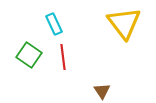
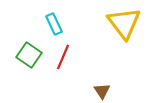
red line: rotated 30 degrees clockwise
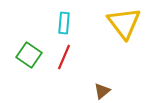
cyan rectangle: moved 10 px right, 1 px up; rotated 30 degrees clockwise
red line: moved 1 px right
brown triangle: rotated 24 degrees clockwise
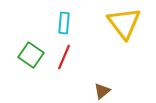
green square: moved 2 px right
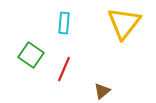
yellow triangle: rotated 15 degrees clockwise
red line: moved 12 px down
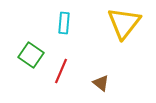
red line: moved 3 px left, 2 px down
brown triangle: moved 1 px left, 8 px up; rotated 42 degrees counterclockwise
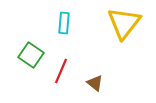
brown triangle: moved 6 px left
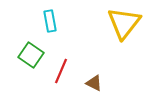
cyan rectangle: moved 14 px left, 2 px up; rotated 15 degrees counterclockwise
brown triangle: moved 1 px left; rotated 12 degrees counterclockwise
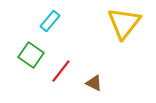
cyan rectangle: rotated 50 degrees clockwise
red line: rotated 15 degrees clockwise
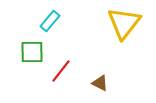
green square: moved 1 px right, 3 px up; rotated 35 degrees counterclockwise
brown triangle: moved 6 px right
